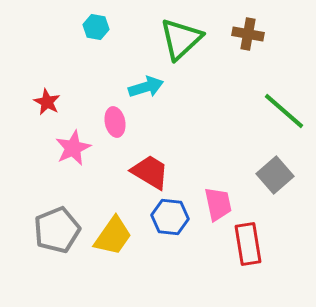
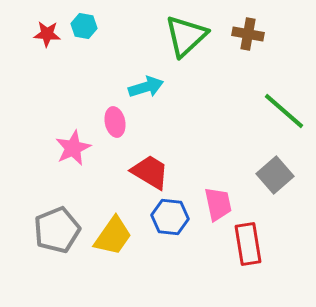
cyan hexagon: moved 12 px left, 1 px up
green triangle: moved 5 px right, 3 px up
red star: moved 68 px up; rotated 24 degrees counterclockwise
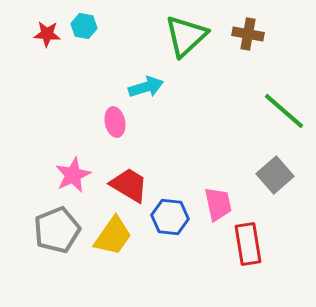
pink star: moved 27 px down
red trapezoid: moved 21 px left, 13 px down
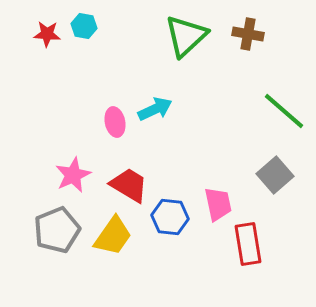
cyan arrow: moved 9 px right, 22 px down; rotated 8 degrees counterclockwise
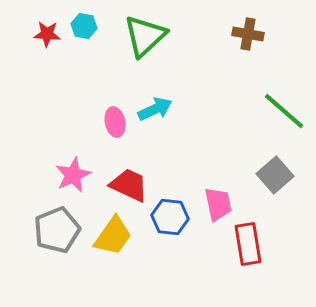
green triangle: moved 41 px left
red trapezoid: rotated 6 degrees counterclockwise
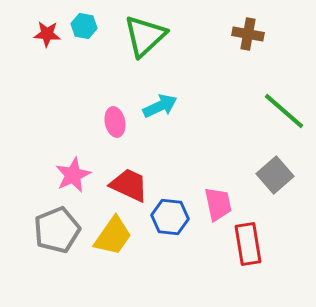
cyan arrow: moved 5 px right, 3 px up
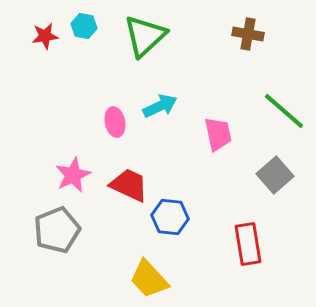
red star: moved 2 px left, 2 px down; rotated 12 degrees counterclockwise
pink trapezoid: moved 70 px up
yellow trapezoid: moved 36 px right, 43 px down; rotated 102 degrees clockwise
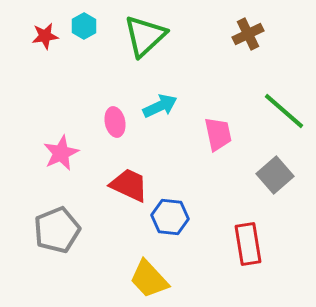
cyan hexagon: rotated 20 degrees clockwise
brown cross: rotated 36 degrees counterclockwise
pink star: moved 12 px left, 22 px up
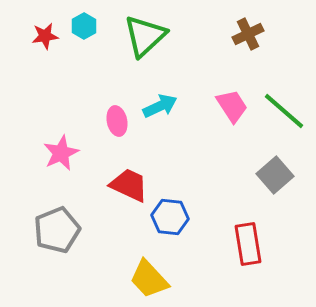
pink ellipse: moved 2 px right, 1 px up
pink trapezoid: moved 14 px right, 28 px up; rotated 21 degrees counterclockwise
